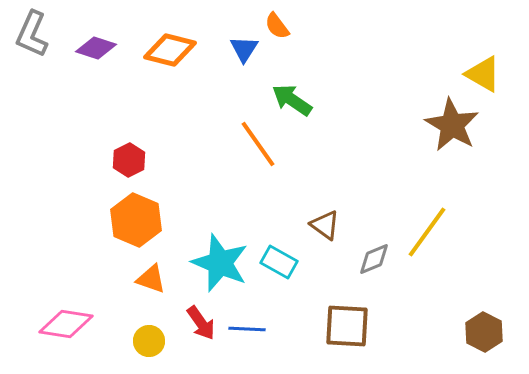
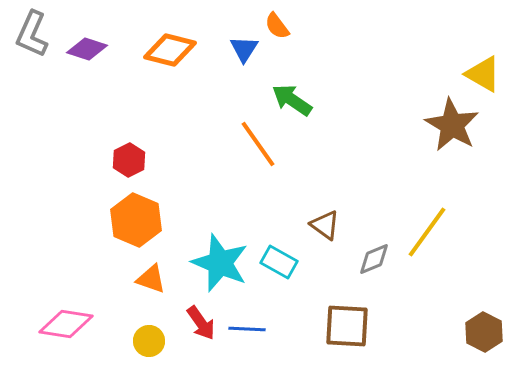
purple diamond: moved 9 px left, 1 px down
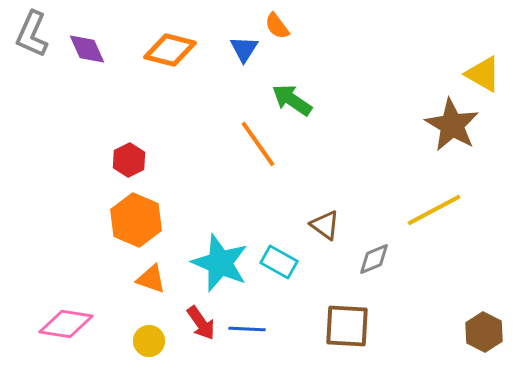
purple diamond: rotated 48 degrees clockwise
yellow line: moved 7 px right, 22 px up; rotated 26 degrees clockwise
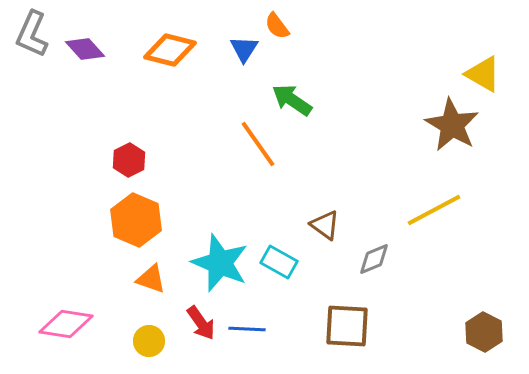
purple diamond: moved 2 px left; rotated 18 degrees counterclockwise
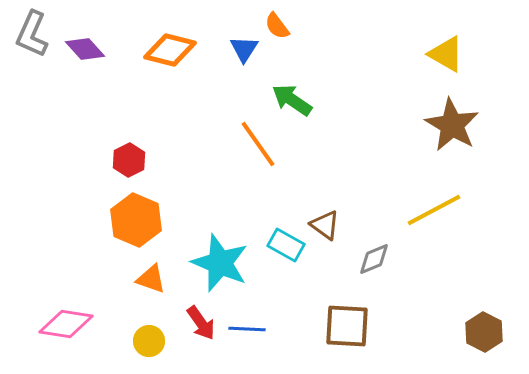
yellow triangle: moved 37 px left, 20 px up
cyan rectangle: moved 7 px right, 17 px up
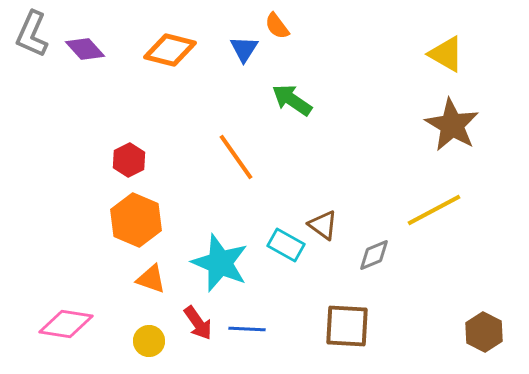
orange line: moved 22 px left, 13 px down
brown triangle: moved 2 px left
gray diamond: moved 4 px up
red arrow: moved 3 px left
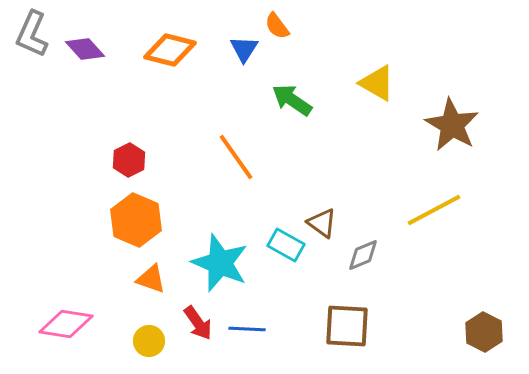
yellow triangle: moved 69 px left, 29 px down
brown triangle: moved 1 px left, 2 px up
gray diamond: moved 11 px left
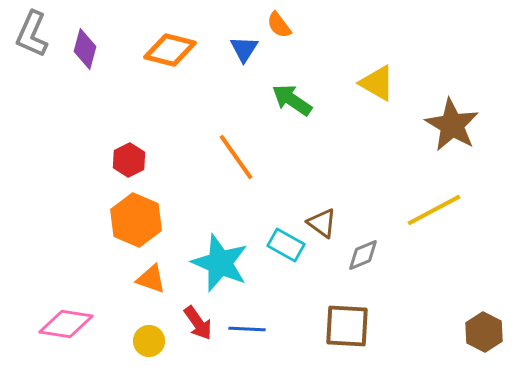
orange semicircle: moved 2 px right, 1 px up
purple diamond: rotated 57 degrees clockwise
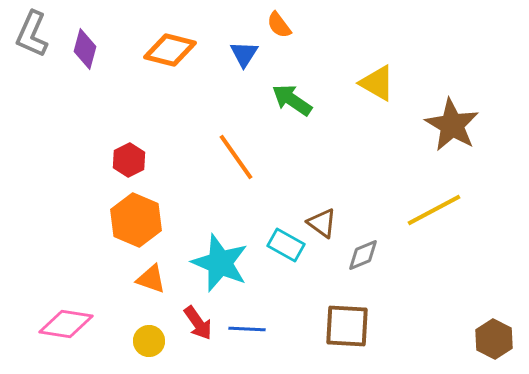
blue triangle: moved 5 px down
brown hexagon: moved 10 px right, 7 px down
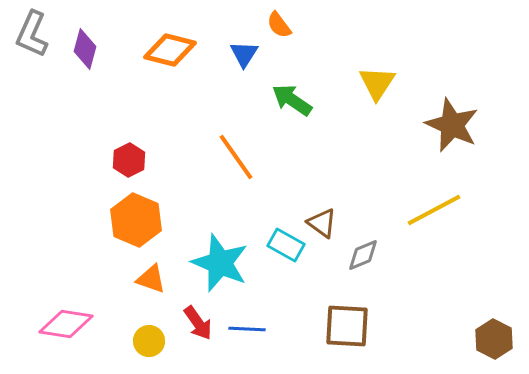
yellow triangle: rotated 33 degrees clockwise
brown star: rotated 6 degrees counterclockwise
